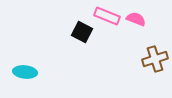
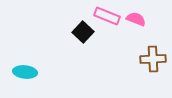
black square: moved 1 px right; rotated 15 degrees clockwise
brown cross: moved 2 px left; rotated 15 degrees clockwise
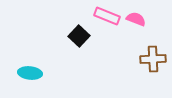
black square: moved 4 px left, 4 px down
cyan ellipse: moved 5 px right, 1 px down
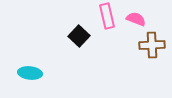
pink rectangle: rotated 55 degrees clockwise
brown cross: moved 1 px left, 14 px up
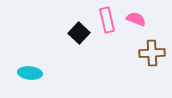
pink rectangle: moved 4 px down
black square: moved 3 px up
brown cross: moved 8 px down
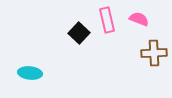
pink semicircle: moved 3 px right
brown cross: moved 2 px right
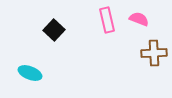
black square: moved 25 px left, 3 px up
cyan ellipse: rotated 15 degrees clockwise
